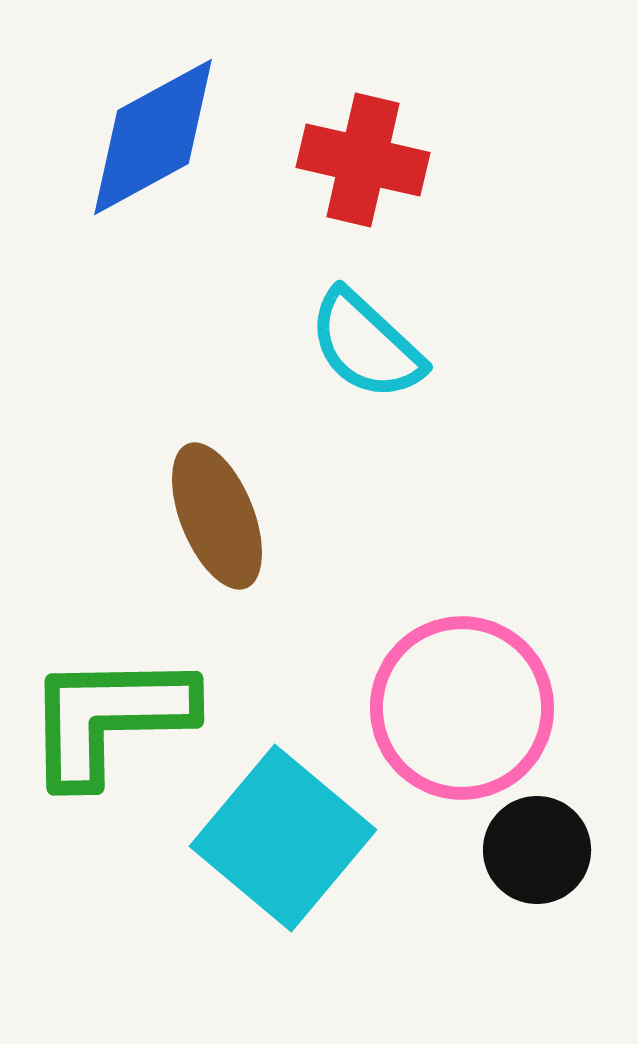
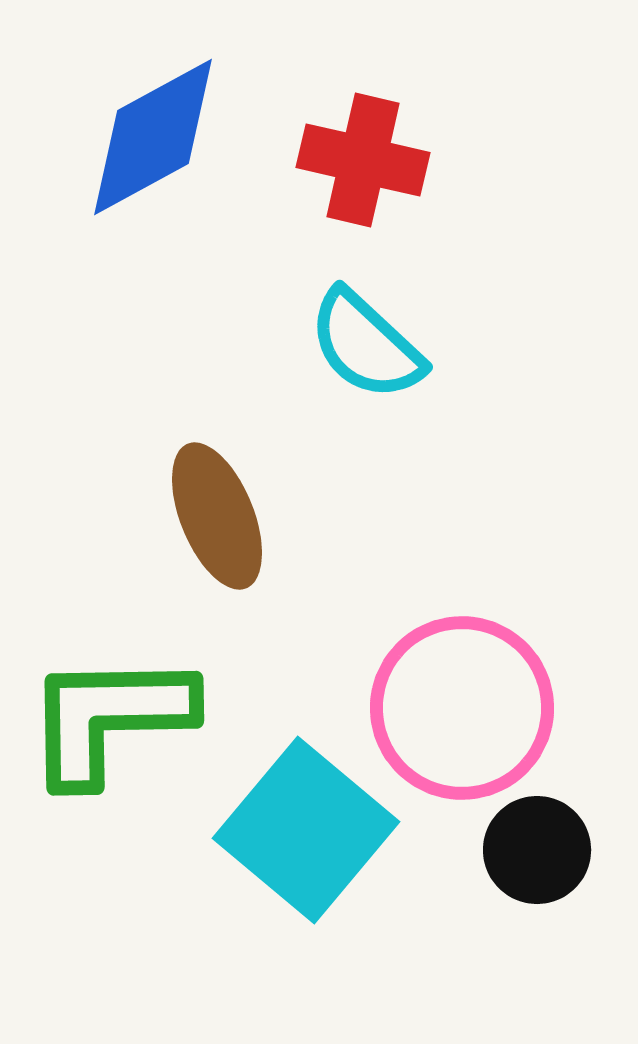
cyan square: moved 23 px right, 8 px up
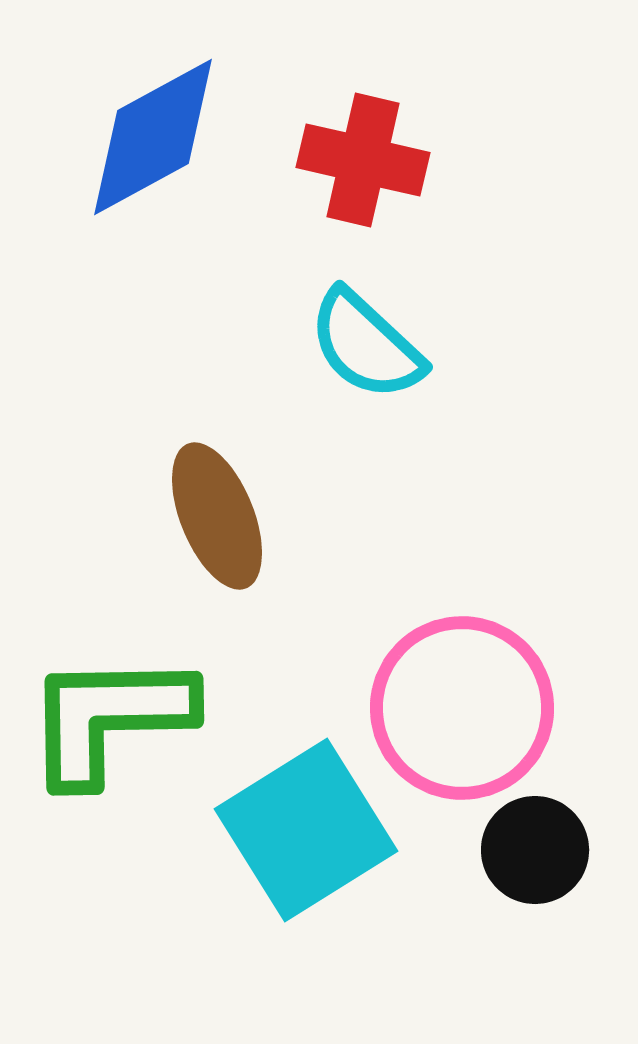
cyan square: rotated 18 degrees clockwise
black circle: moved 2 px left
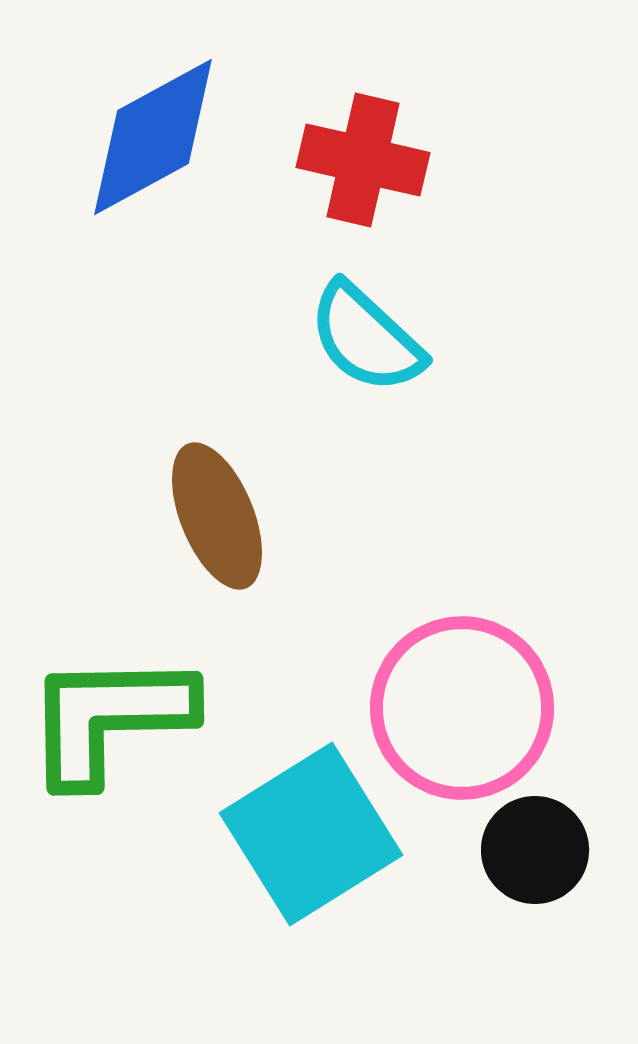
cyan semicircle: moved 7 px up
cyan square: moved 5 px right, 4 px down
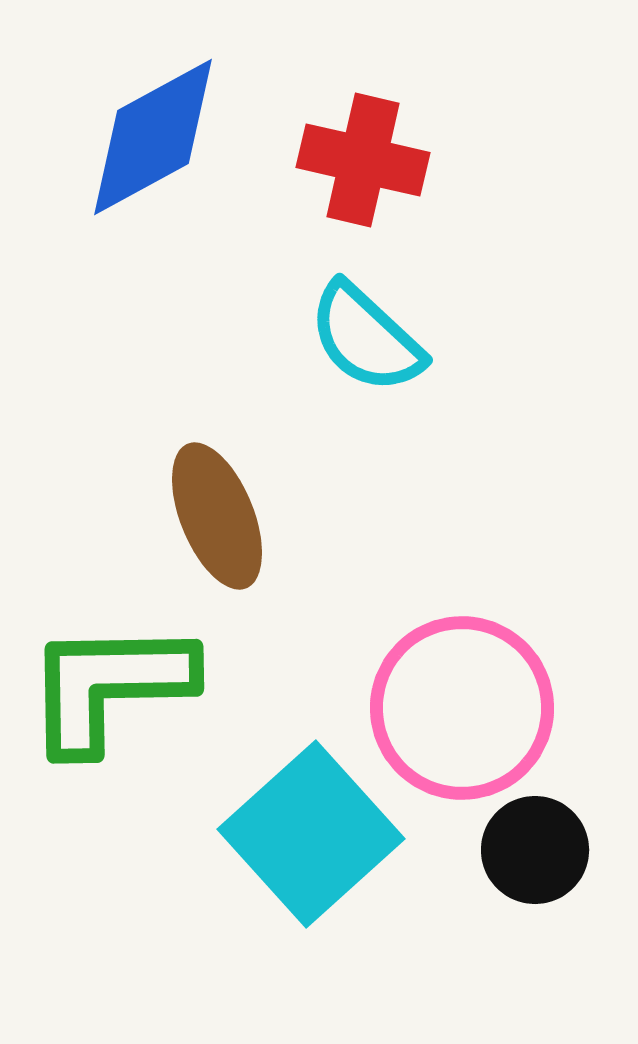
green L-shape: moved 32 px up
cyan square: rotated 10 degrees counterclockwise
